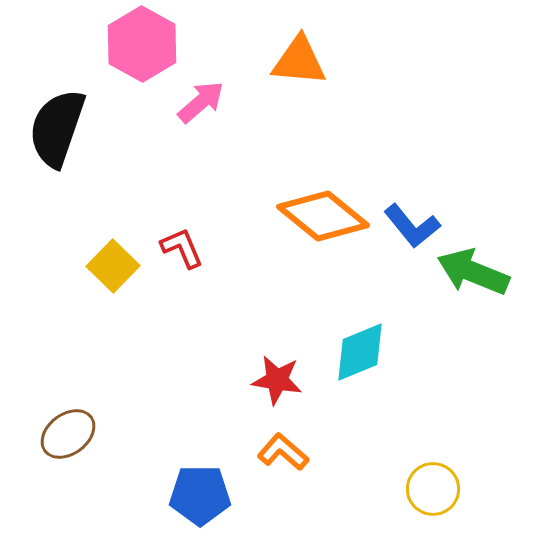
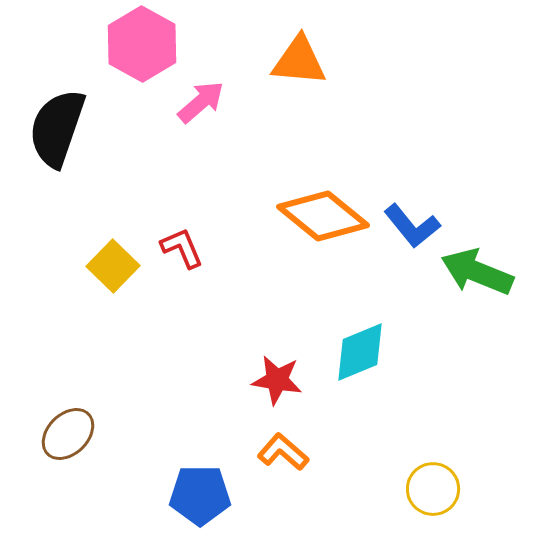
green arrow: moved 4 px right
brown ellipse: rotated 8 degrees counterclockwise
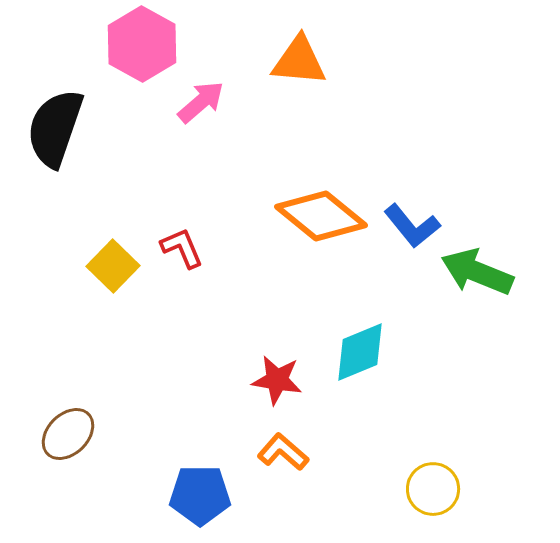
black semicircle: moved 2 px left
orange diamond: moved 2 px left
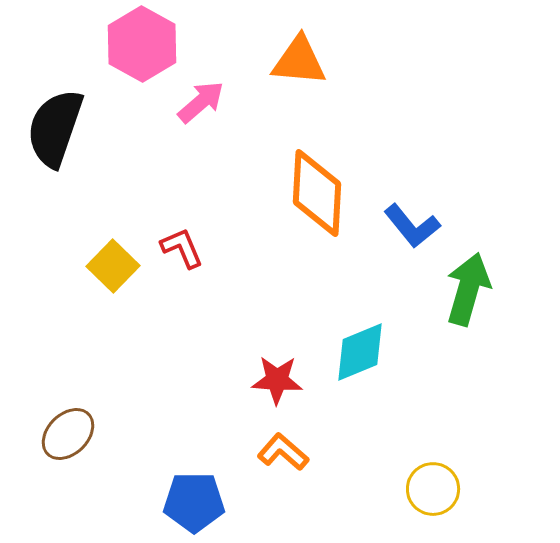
orange diamond: moved 4 px left, 23 px up; rotated 54 degrees clockwise
green arrow: moved 9 px left, 17 px down; rotated 84 degrees clockwise
red star: rotated 6 degrees counterclockwise
blue pentagon: moved 6 px left, 7 px down
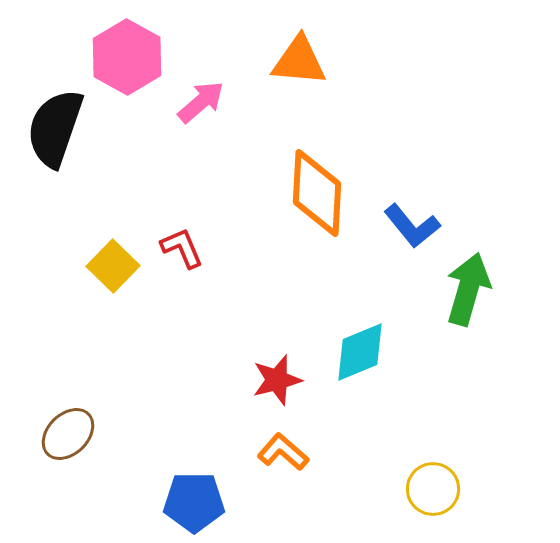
pink hexagon: moved 15 px left, 13 px down
red star: rotated 18 degrees counterclockwise
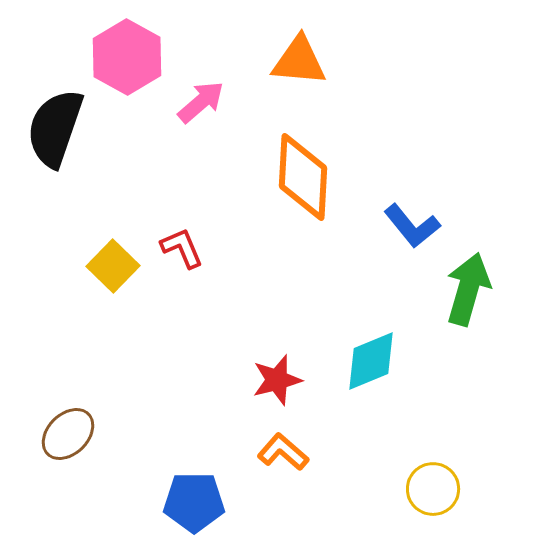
orange diamond: moved 14 px left, 16 px up
cyan diamond: moved 11 px right, 9 px down
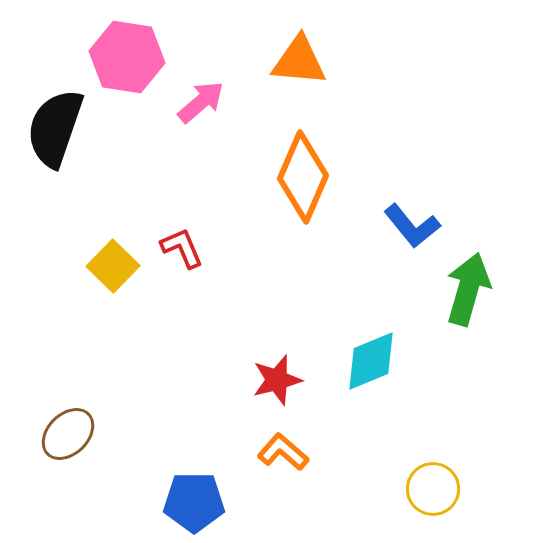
pink hexagon: rotated 20 degrees counterclockwise
orange diamond: rotated 20 degrees clockwise
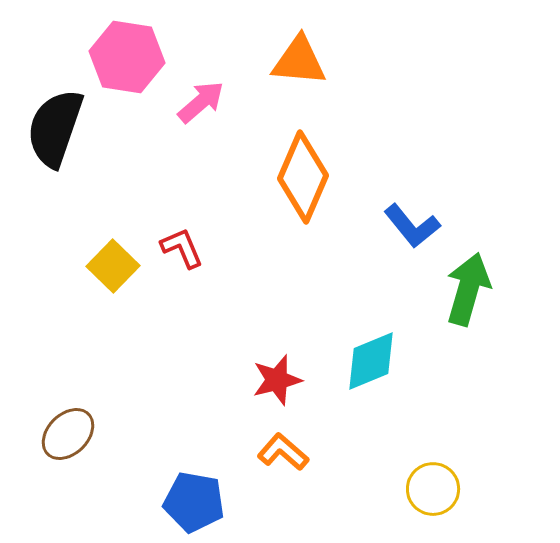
blue pentagon: rotated 10 degrees clockwise
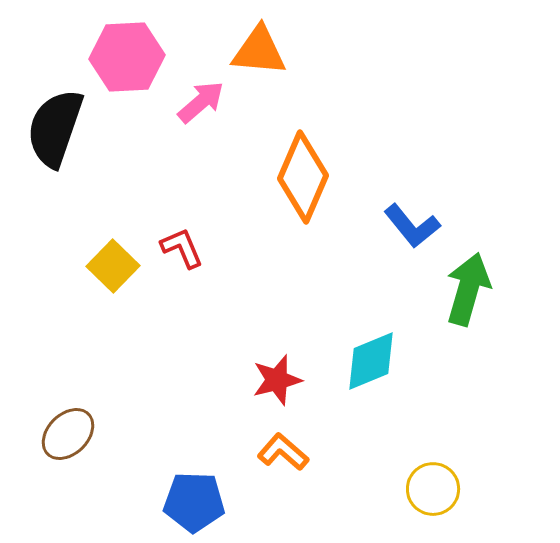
pink hexagon: rotated 12 degrees counterclockwise
orange triangle: moved 40 px left, 10 px up
blue pentagon: rotated 8 degrees counterclockwise
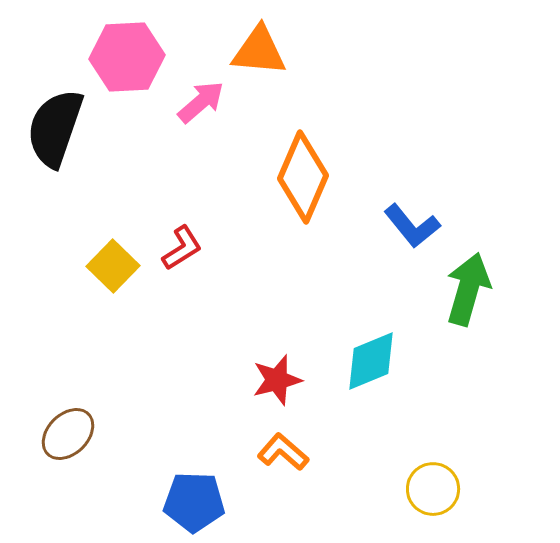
red L-shape: rotated 81 degrees clockwise
